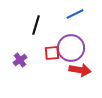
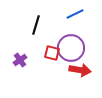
red square: rotated 21 degrees clockwise
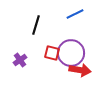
purple circle: moved 5 px down
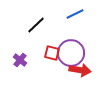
black line: rotated 30 degrees clockwise
purple cross: rotated 16 degrees counterclockwise
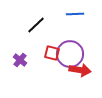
blue line: rotated 24 degrees clockwise
purple circle: moved 1 px left, 1 px down
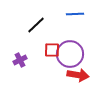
red square: moved 3 px up; rotated 14 degrees counterclockwise
purple cross: rotated 24 degrees clockwise
red arrow: moved 2 px left, 5 px down
